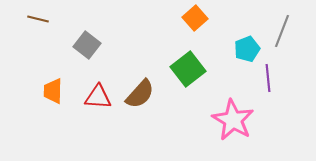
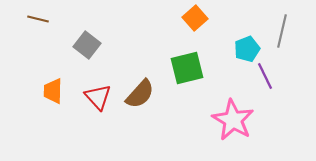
gray line: rotated 8 degrees counterclockwise
green square: moved 1 px left, 1 px up; rotated 24 degrees clockwise
purple line: moved 3 px left, 2 px up; rotated 20 degrees counterclockwise
red triangle: rotated 44 degrees clockwise
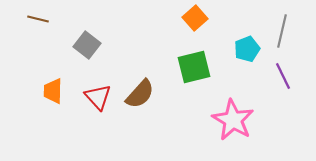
green square: moved 7 px right, 1 px up
purple line: moved 18 px right
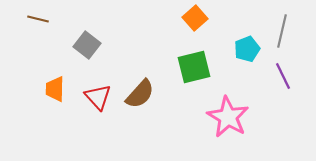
orange trapezoid: moved 2 px right, 2 px up
pink star: moved 5 px left, 3 px up
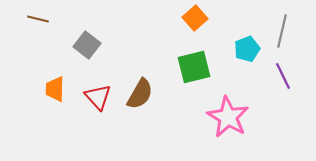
brown semicircle: rotated 12 degrees counterclockwise
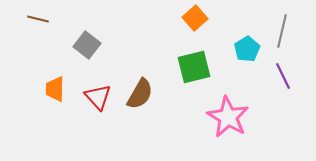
cyan pentagon: rotated 10 degrees counterclockwise
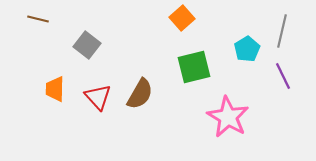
orange square: moved 13 px left
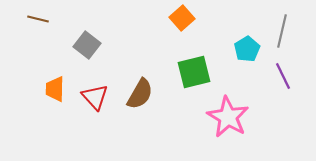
green square: moved 5 px down
red triangle: moved 3 px left
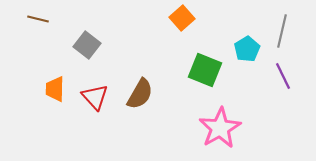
green square: moved 11 px right, 2 px up; rotated 36 degrees clockwise
pink star: moved 8 px left, 11 px down; rotated 12 degrees clockwise
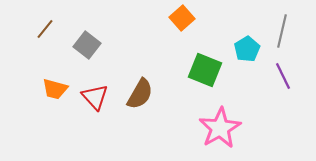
brown line: moved 7 px right, 10 px down; rotated 65 degrees counterclockwise
orange trapezoid: rotated 76 degrees counterclockwise
